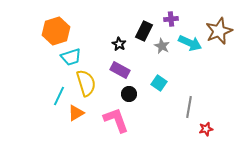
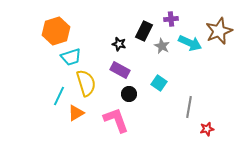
black star: rotated 16 degrees counterclockwise
red star: moved 1 px right
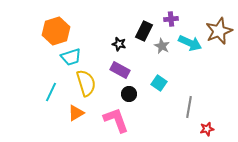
cyan line: moved 8 px left, 4 px up
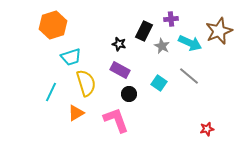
orange hexagon: moved 3 px left, 6 px up
gray line: moved 31 px up; rotated 60 degrees counterclockwise
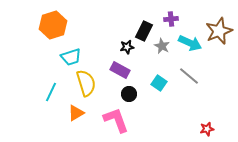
black star: moved 8 px right, 3 px down; rotated 24 degrees counterclockwise
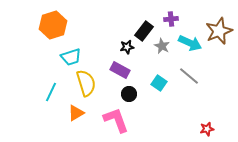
black rectangle: rotated 12 degrees clockwise
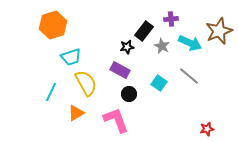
yellow semicircle: rotated 12 degrees counterclockwise
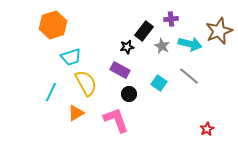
cyan arrow: moved 1 px down; rotated 10 degrees counterclockwise
red star: rotated 16 degrees counterclockwise
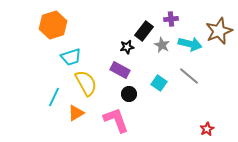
gray star: moved 1 px up
cyan line: moved 3 px right, 5 px down
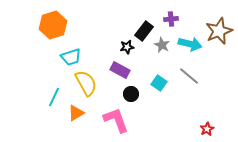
black circle: moved 2 px right
